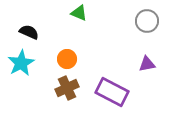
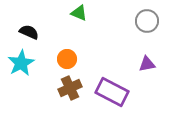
brown cross: moved 3 px right
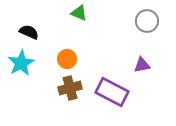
purple triangle: moved 5 px left, 1 px down
brown cross: rotated 10 degrees clockwise
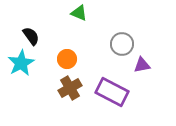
gray circle: moved 25 px left, 23 px down
black semicircle: moved 2 px right, 4 px down; rotated 30 degrees clockwise
brown cross: rotated 15 degrees counterclockwise
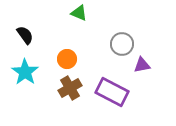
black semicircle: moved 6 px left, 1 px up
cyan star: moved 4 px right, 9 px down; rotated 8 degrees counterclockwise
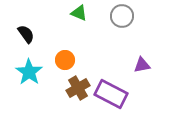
black semicircle: moved 1 px right, 1 px up
gray circle: moved 28 px up
orange circle: moved 2 px left, 1 px down
cyan star: moved 4 px right
brown cross: moved 8 px right
purple rectangle: moved 1 px left, 2 px down
